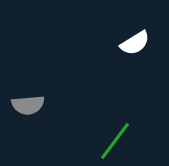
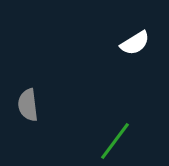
gray semicircle: rotated 88 degrees clockwise
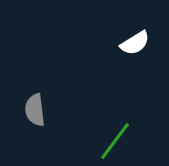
gray semicircle: moved 7 px right, 5 px down
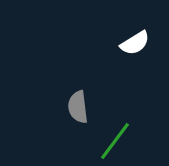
gray semicircle: moved 43 px right, 3 px up
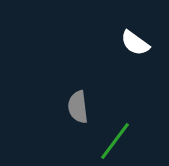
white semicircle: rotated 68 degrees clockwise
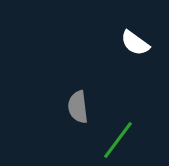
green line: moved 3 px right, 1 px up
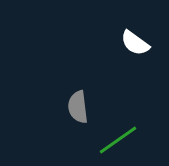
green line: rotated 18 degrees clockwise
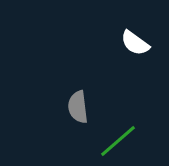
green line: moved 1 px down; rotated 6 degrees counterclockwise
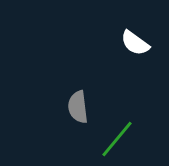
green line: moved 1 px left, 2 px up; rotated 9 degrees counterclockwise
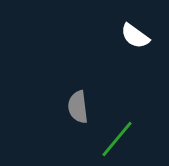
white semicircle: moved 7 px up
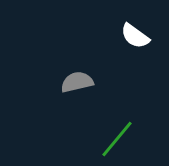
gray semicircle: moved 1 px left, 25 px up; rotated 84 degrees clockwise
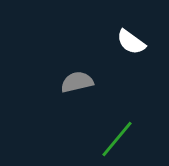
white semicircle: moved 4 px left, 6 px down
